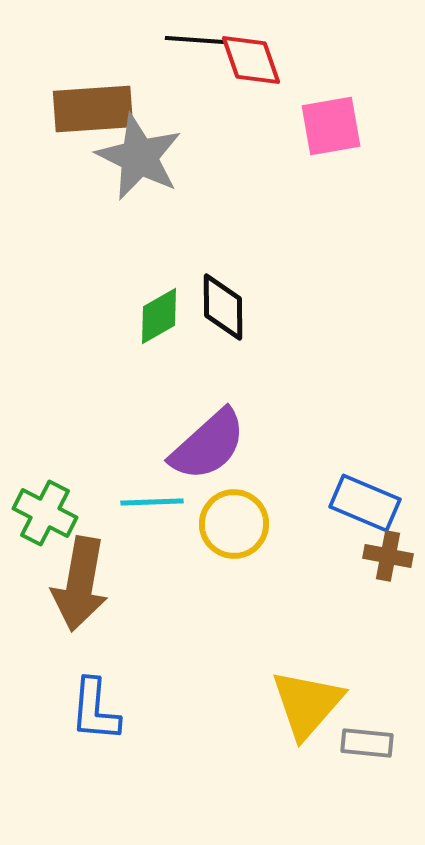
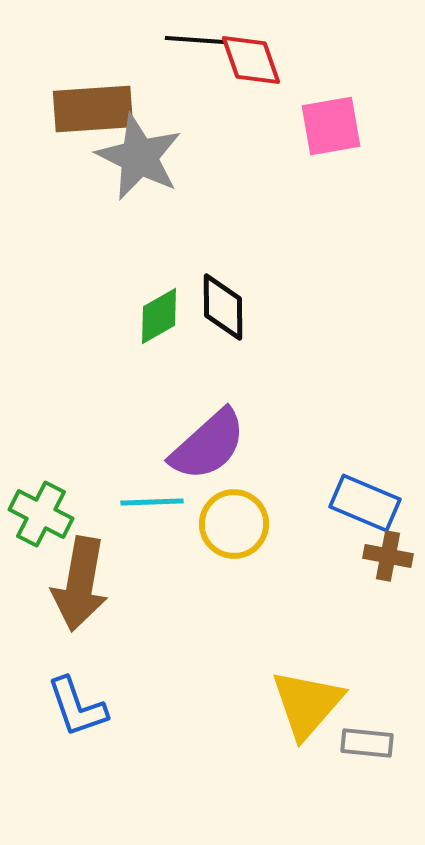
green cross: moved 4 px left, 1 px down
blue L-shape: moved 18 px left, 3 px up; rotated 24 degrees counterclockwise
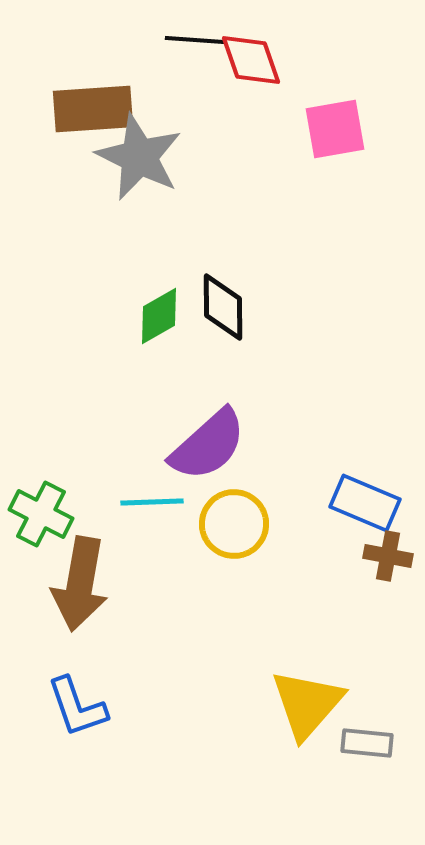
pink square: moved 4 px right, 3 px down
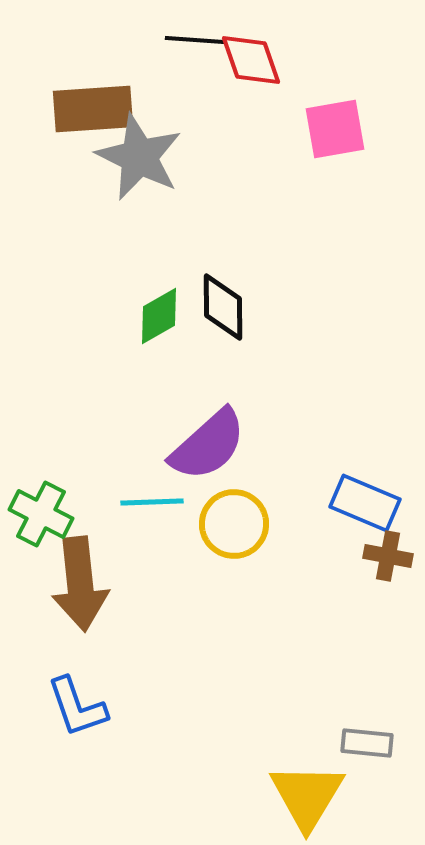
brown arrow: rotated 16 degrees counterclockwise
yellow triangle: moved 92 px down; rotated 10 degrees counterclockwise
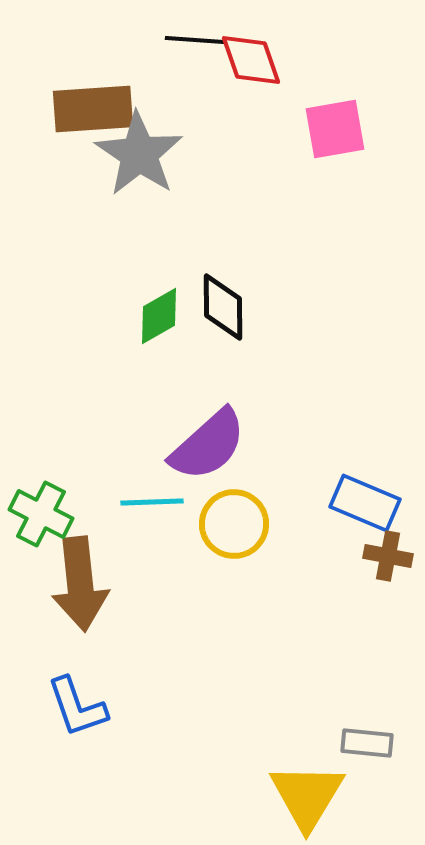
gray star: moved 3 px up; rotated 8 degrees clockwise
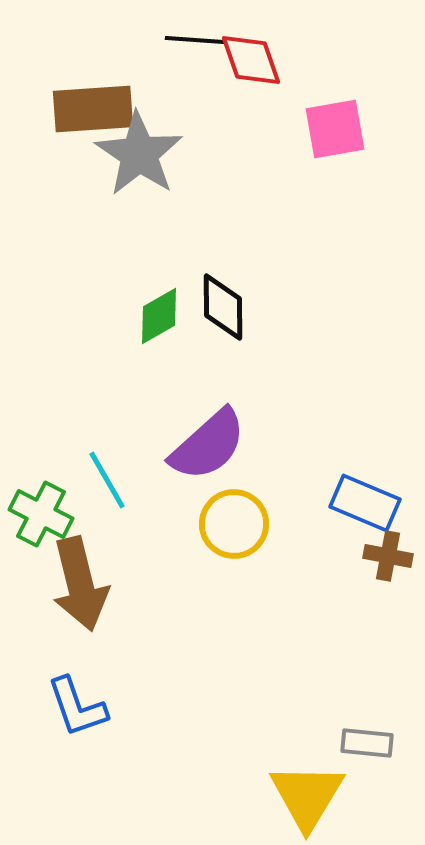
cyan line: moved 45 px left, 22 px up; rotated 62 degrees clockwise
brown arrow: rotated 8 degrees counterclockwise
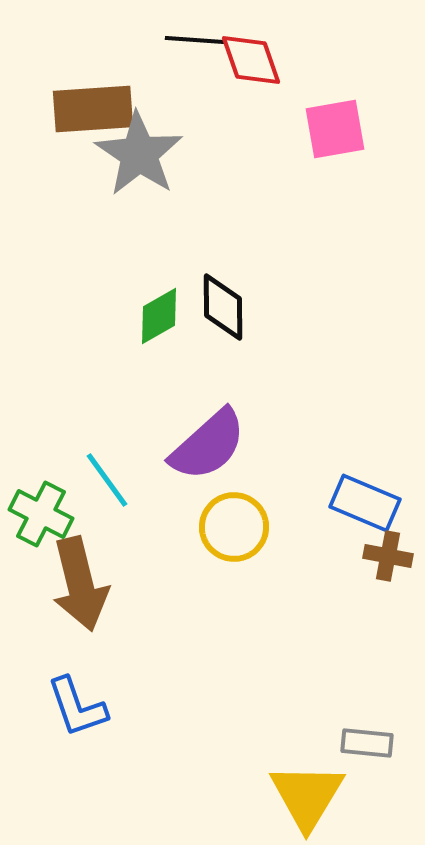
cyan line: rotated 6 degrees counterclockwise
yellow circle: moved 3 px down
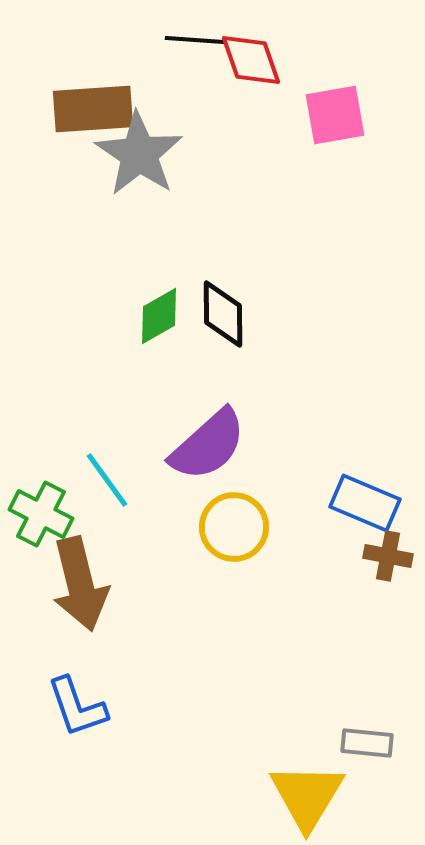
pink square: moved 14 px up
black diamond: moved 7 px down
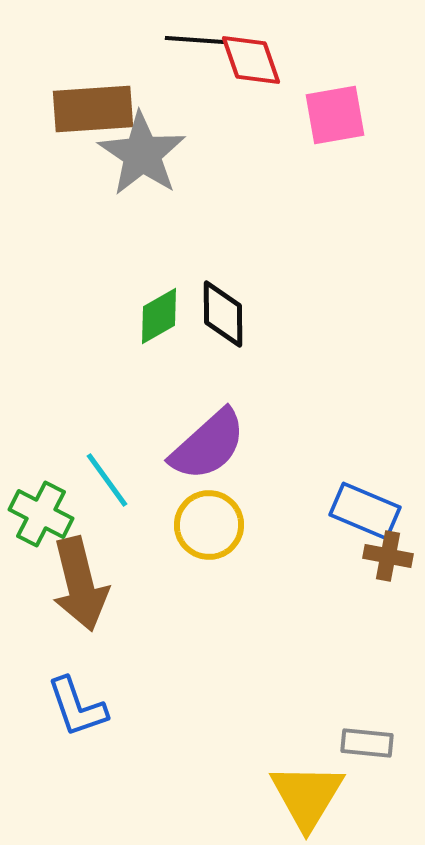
gray star: moved 3 px right
blue rectangle: moved 8 px down
yellow circle: moved 25 px left, 2 px up
